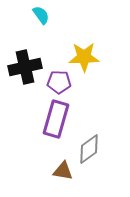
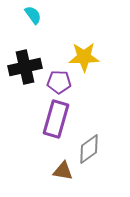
cyan semicircle: moved 8 px left
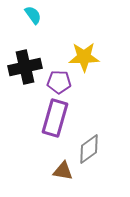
purple rectangle: moved 1 px left, 1 px up
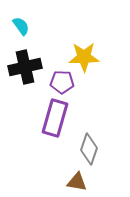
cyan semicircle: moved 12 px left, 11 px down
purple pentagon: moved 3 px right
gray diamond: rotated 36 degrees counterclockwise
brown triangle: moved 14 px right, 11 px down
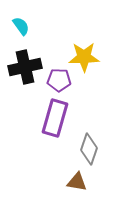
purple pentagon: moved 3 px left, 2 px up
